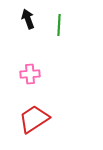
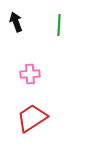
black arrow: moved 12 px left, 3 px down
red trapezoid: moved 2 px left, 1 px up
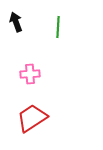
green line: moved 1 px left, 2 px down
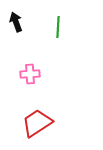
red trapezoid: moved 5 px right, 5 px down
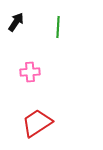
black arrow: rotated 54 degrees clockwise
pink cross: moved 2 px up
